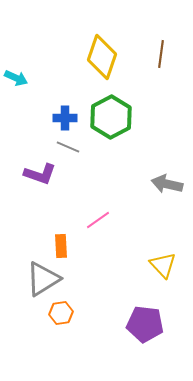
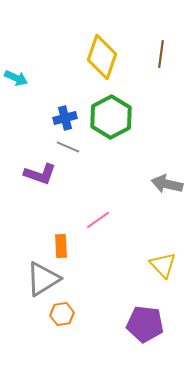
blue cross: rotated 15 degrees counterclockwise
orange hexagon: moved 1 px right, 1 px down
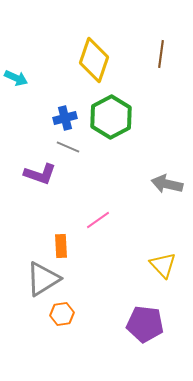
yellow diamond: moved 8 px left, 3 px down
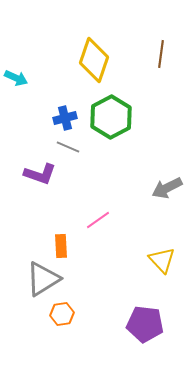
gray arrow: moved 4 px down; rotated 40 degrees counterclockwise
yellow triangle: moved 1 px left, 5 px up
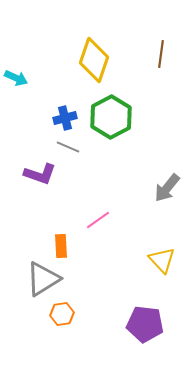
gray arrow: rotated 24 degrees counterclockwise
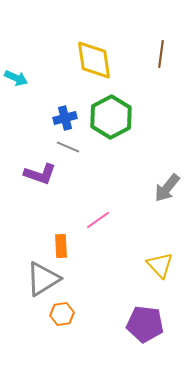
yellow diamond: rotated 27 degrees counterclockwise
yellow triangle: moved 2 px left, 5 px down
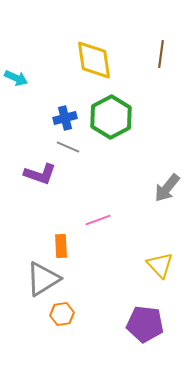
pink line: rotated 15 degrees clockwise
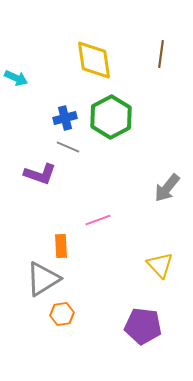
purple pentagon: moved 2 px left, 2 px down
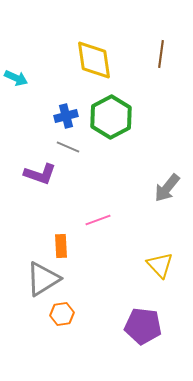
blue cross: moved 1 px right, 2 px up
